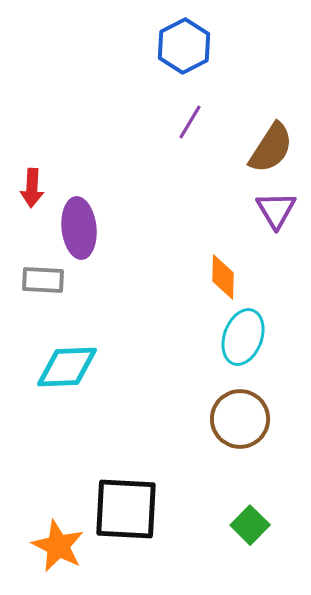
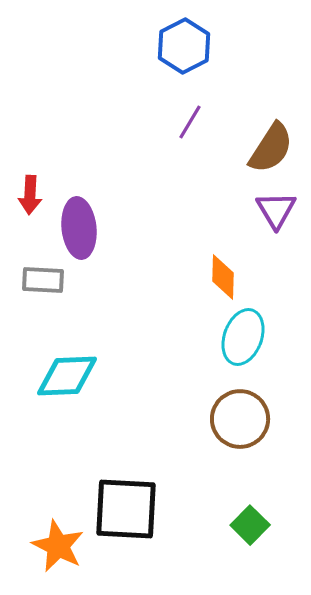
red arrow: moved 2 px left, 7 px down
cyan diamond: moved 9 px down
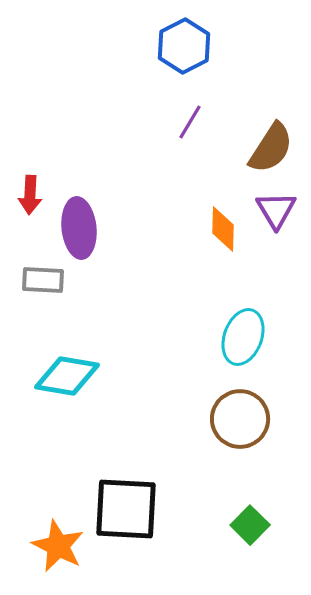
orange diamond: moved 48 px up
cyan diamond: rotated 12 degrees clockwise
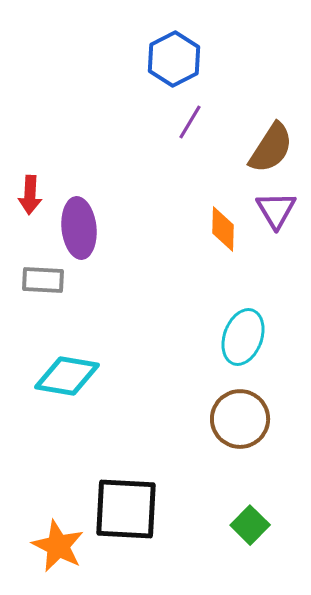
blue hexagon: moved 10 px left, 13 px down
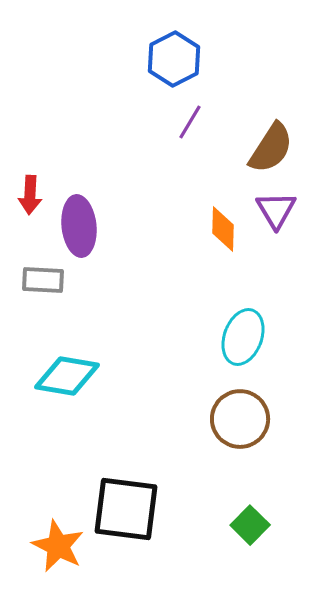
purple ellipse: moved 2 px up
black square: rotated 4 degrees clockwise
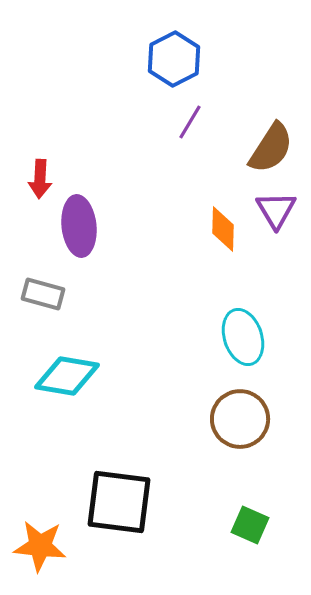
red arrow: moved 10 px right, 16 px up
gray rectangle: moved 14 px down; rotated 12 degrees clockwise
cyan ellipse: rotated 38 degrees counterclockwise
black square: moved 7 px left, 7 px up
green square: rotated 21 degrees counterclockwise
orange star: moved 18 px left; rotated 20 degrees counterclockwise
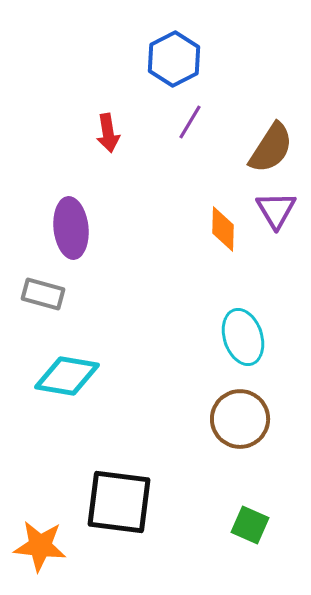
red arrow: moved 68 px right, 46 px up; rotated 12 degrees counterclockwise
purple ellipse: moved 8 px left, 2 px down
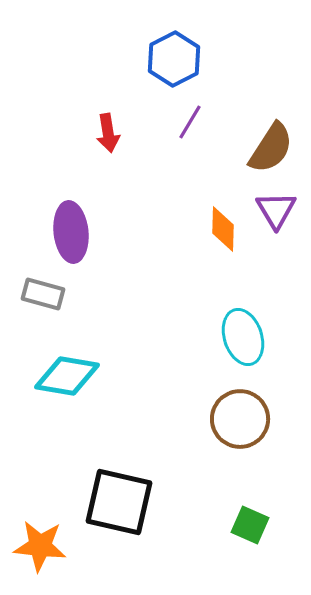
purple ellipse: moved 4 px down
black square: rotated 6 degrees clockwise
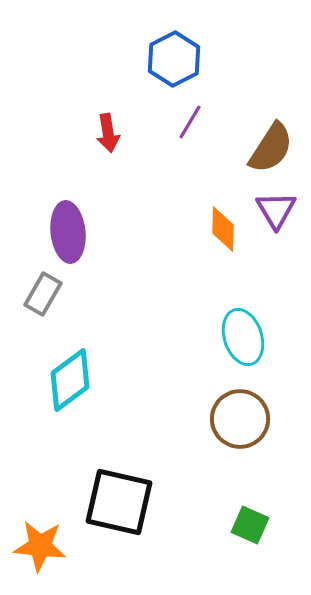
purple ellipse: moved 3 px left
gray rectangle: rotated 75 degrees counterclockwise
cyan diamond: moved 3 px right, 4 px down; rotated 46 degrees counterclockwise
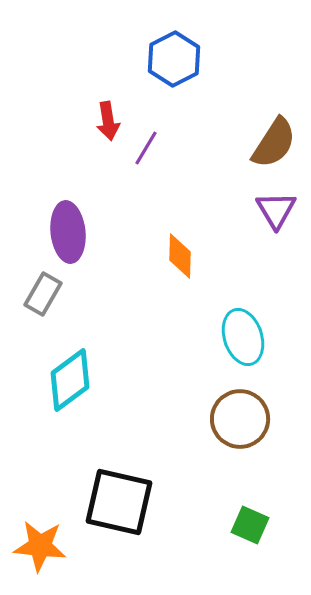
purple line: moved 44 px left, 26 px down
red arrow: moved 12 px up
brown semicircle: moved 3 px right, 5 px up
orange diamond: moved 43 px left, 27 px down
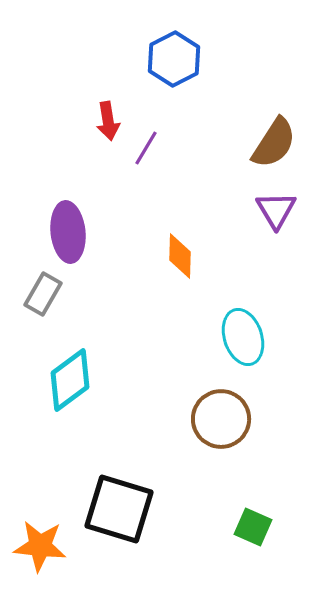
brown circle: moved 19 px left
black square: moved 7 px down; rotated 4 degrees clockwise
green square: moved 3 px right, 2 px down
